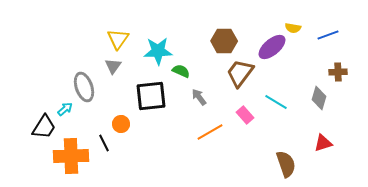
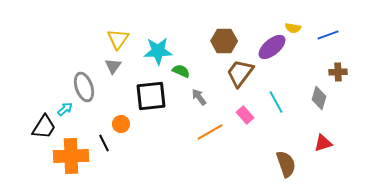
cyan line: rotated 30 degrees clockwise
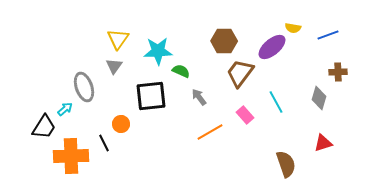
gray triangle: moved 1 px right
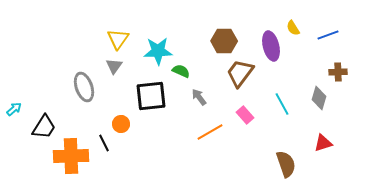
yellow semicircle: rotated 49 degrees clockwise
purple ellipse: moved 1 px left, 1 px up; rotated 64 degrees counterclockwise
cyan line: moved 6 px right, 2 px down
cyan arrow: moved 51 px left
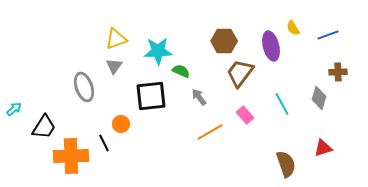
yellow triangle: moved 2 px left; rotated 35 degrees clockwise
red triangle: moved 5 px down
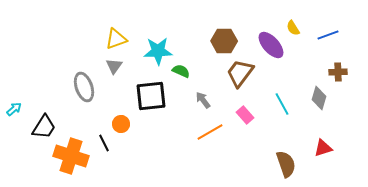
purple ellipse: moved 1 px up; rotated 28 degrees counterclockwise
gray arrow: moved 4 px right, 3 px down
orange cross: rotated 20 degrees clockwise
